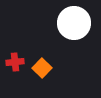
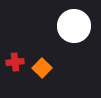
white circle: moved 3 px down
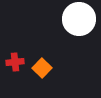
white circle: moved 5 px right, 7 px up
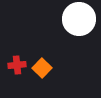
red cross: moved 2 px right, 3 px down
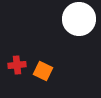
orange square: moved 1 px right, 3 px down; rotated 18 degrees counterclockwise
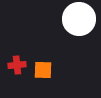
orange square: moved 1 px up; rotated 24 degrees counterclockwise
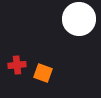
orange square: moved 3 px down; rotated 18 degrees clockwise
